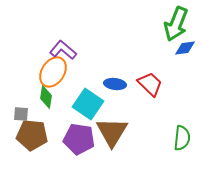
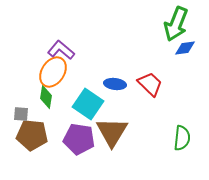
purple L-shape: moved 2 px left
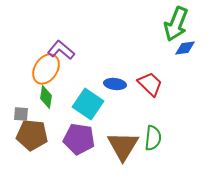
orange ellipse: moved 7 px left, 3 px up
brown triangle: moved 11 px right, 14 px down
green semicircle: moved 29 px left
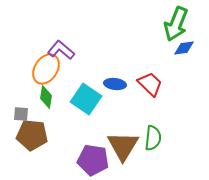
blue diamond: moved 1 px left
cyan square: moved 2 px left, 5 px up
purple pentagon: moved 14 px right, 21 px down
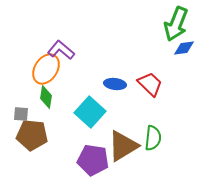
cyan square: moved 4 px right, 13 px down; rotated 8 degrees clockwise
brown triangle: rotated 28 degrees clockwise
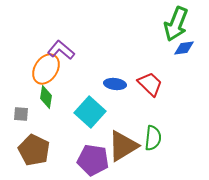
brown pentagon: moved 2 px right, 15 px down; rotated 20 degrees clockwise
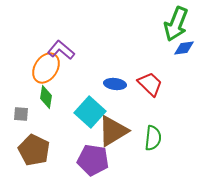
orange ellipse: moved 1 px up
brown triangle: moved 10 px left, 15 px up
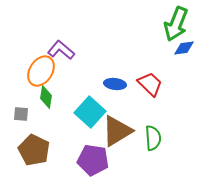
orange ellipse: moved 5 px left, 3 px down
brown triangle: moved 4 px right
green semicircle: rotated 10 degrees counterclockwise
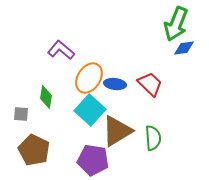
orange ellipse: moved 48 px right, 7 px down
cyan square: moved 2 px up
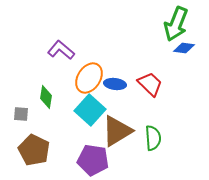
blue diamond: rotated 15 degrees clockwise
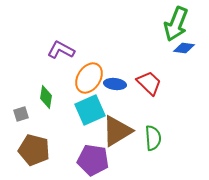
purple L-shape: rotated 12 degrees counterclockwise
red trapezoid: moved 1 px left, 1 px up
cyan square: rotated 24 degrees clockwise
gray square: rotated 21 degrees counterclockwise
brown pentagon: rotated 12 degrees counterclockwise
